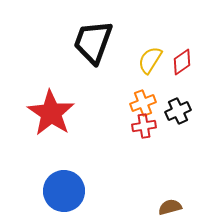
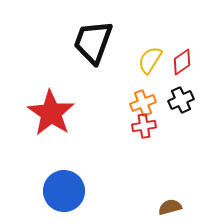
black cross: moved 3 px right, 11 px up
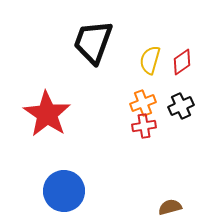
yellow semicircle: rotated 16 degrees counterclockwise
black cross: moved 6 px down
red star: moved 4 px left, 1 px down
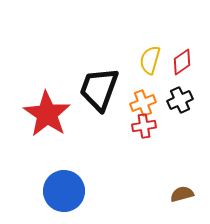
black trapezoid: moved 6 px right, 47 px down
black cross: moved 1 px left, 6 px up
brown semicircle: moved 12 px right, 13 px up
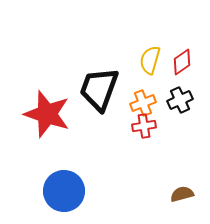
red star: rotated 15 degrees counterclockwise
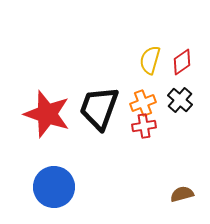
black trapezoid: moved 19 px down
black cross: rotated 25 degrees counterclockwise
blue circle: moved 10 px left, 4 px up
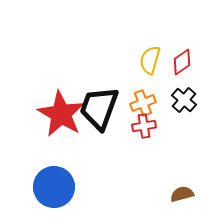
black cross: moved 4 px right
red star: moved 14 px right; rotated 12 degrees clockwise
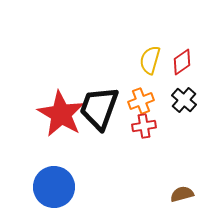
orange cross: moved 2 px left, 2 px up
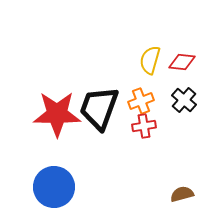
red diamond: rotated 40 degrees clockwise
red star: moved 4 px left; rotated 30 degrees counterclockwise
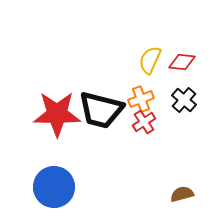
yellow semicircle: rotated 8 degrees clockwise
orange cross: moved 2 px up
black trapezoid: moved 2 px right, 2 px down; rotated 96 degrees counterclockwise
red cross: moved 4 px up; rotated 25 degrees counterclockwise
